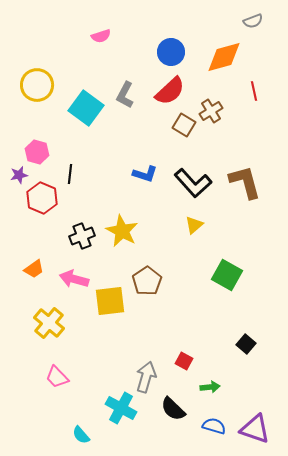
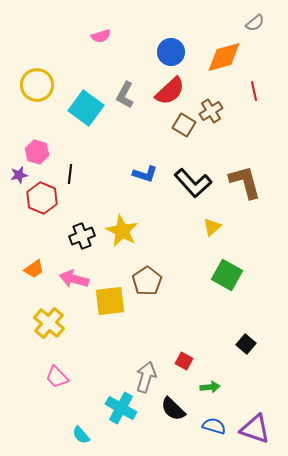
gray semicircle: moved 2 px right, 2 px down; rotated 18 degrees counterclockwise
yellow triangle: moved 18 px right, 2 px down
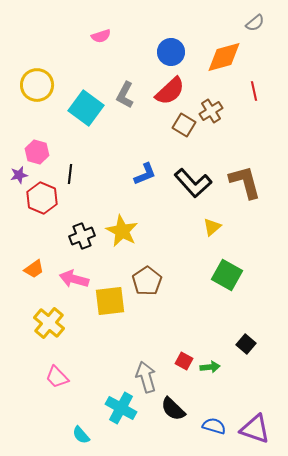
blue L-shape: rotated 40 degrees counterclockwise
gray arrow: rotated 32 degrees counterclockwise
green arrow: moved 20 px up
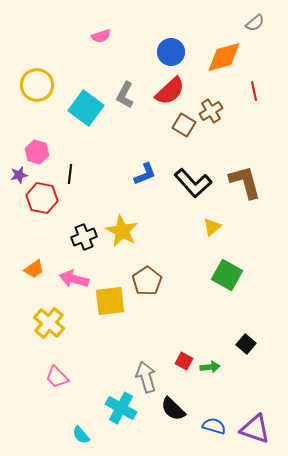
red hexagon: rotated 12 degrees counterclockwise
black cross: moved 2 px right, 1 px down
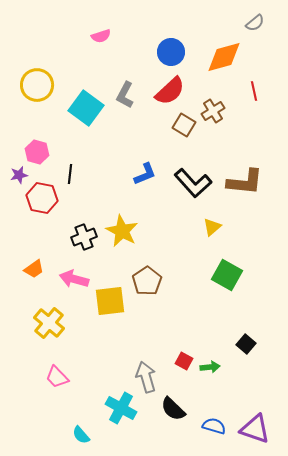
brown cross: moved 2 px right
brown L-shape: rotated 111 degrees clockwise
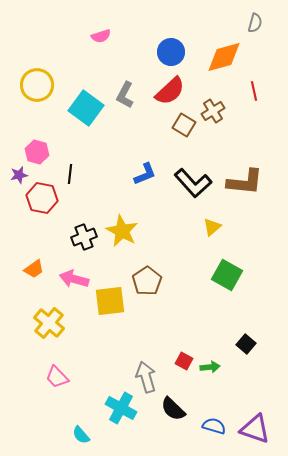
gray semicircle: rotated 36 degrees counterclockwise
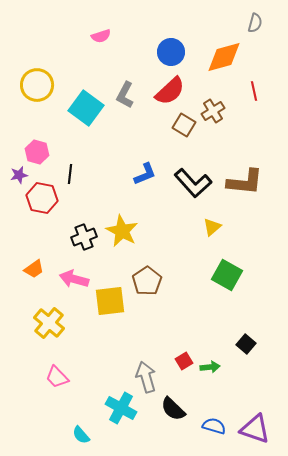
red square: rotated 30 degrees clockwise
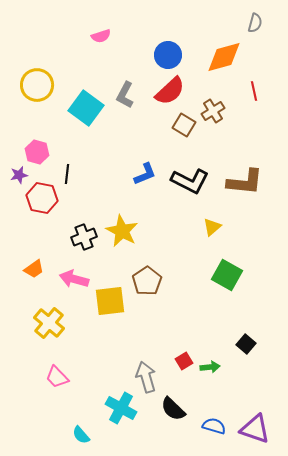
blue circle: moved 3 px left, 3 px down
black line: moved 3 px left
black L-shape: moved 3 px left, 2 px up; rotated 21 degrees counterclockwise
